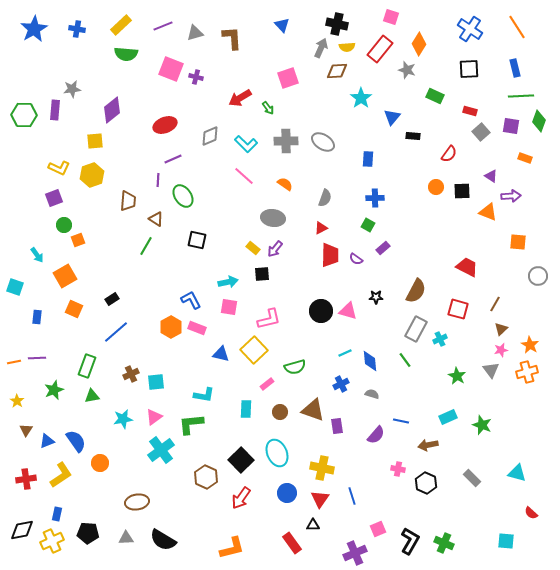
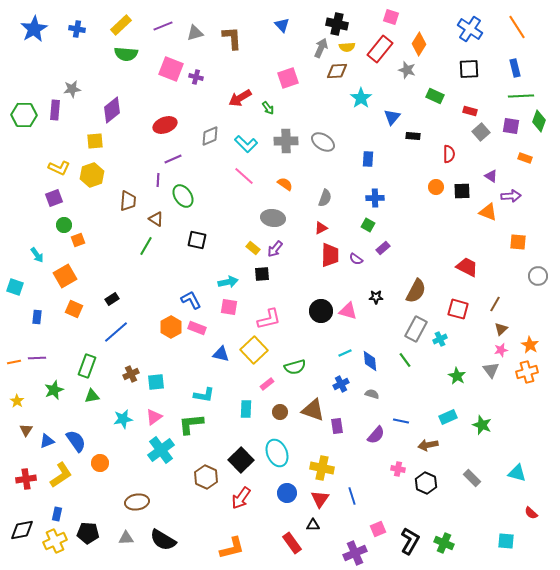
red semicircle at (449, 154): rotated 36 degrees counterclockwise
yellow cross at (52, 541): moved 3 px right
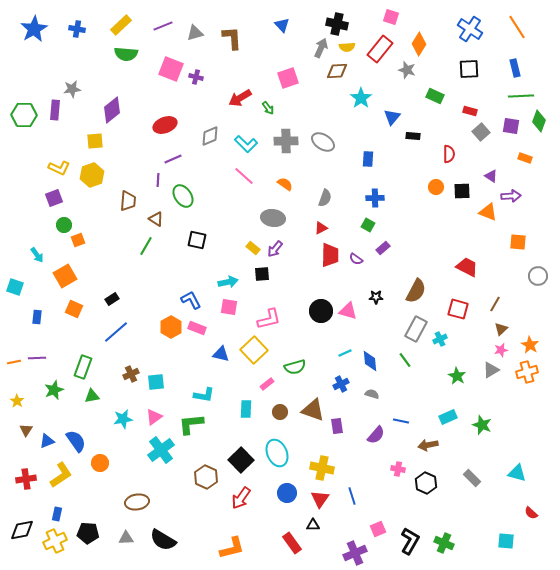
green rectangle at (87, 366): moved 4 px left, 1 px down
gray triangle at (491, 370): rotated 36 degrees clockwise
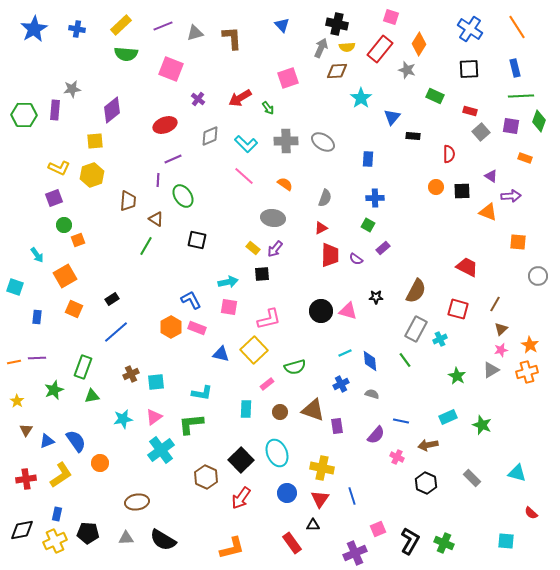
purple cross at (196, 77): moved 2 px right, 22 px down; rotated 24 degrees clockwise
cyan L-shape at (204, 395): moved 2 px left, 2 px up
pink cross at (398, 469): moved 1 px left, 12 px up; rotated 16 degrees clockwise
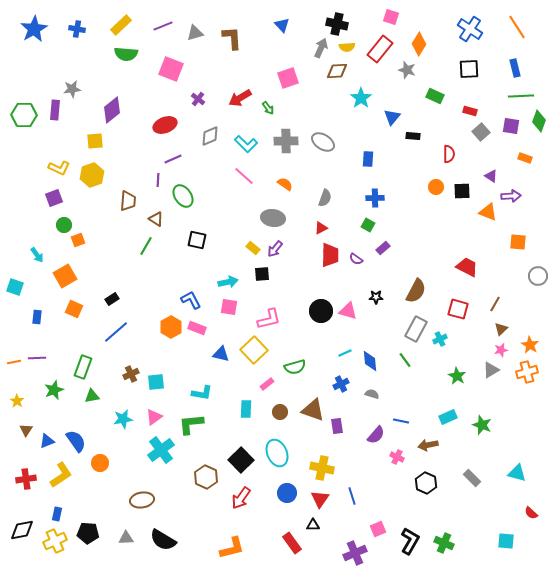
brown ellipse at (137, 502): moved 5 px right, 2 px up
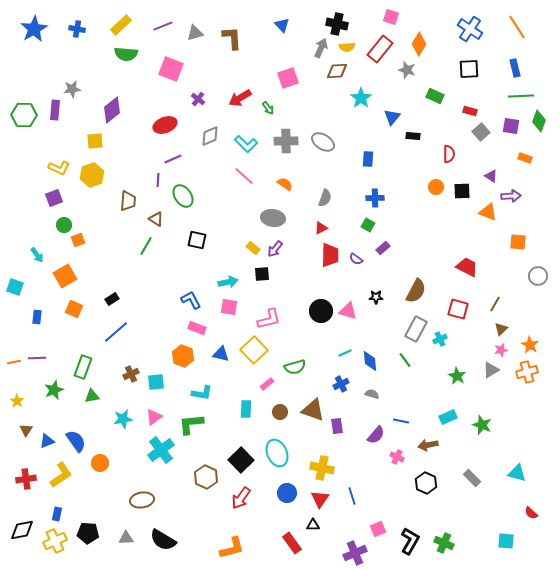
orange hexagon at (171, 327): moved 12 px right, 29 px down; rotated 10 degrees counterclockwise
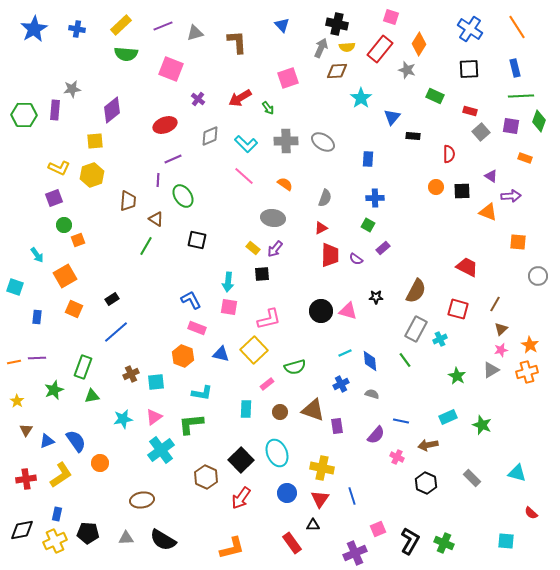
brown L-shape at (232, 38): moved 5 px right, 4 px down
cyan arrow at (228, 282): rotated 108 degrees clockwise
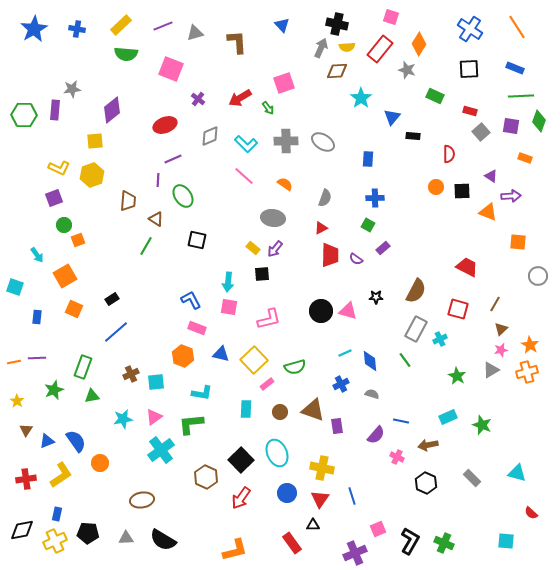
blue rectangle at (515, 68): rotated 54 degrees counterclockwise
pink square at (288, 78): moved 4 px left, 5 px down
yellow square at (254, 350): moved 10 px down
orange L-shape at (232, 548): moved 3 px right, 2 px down
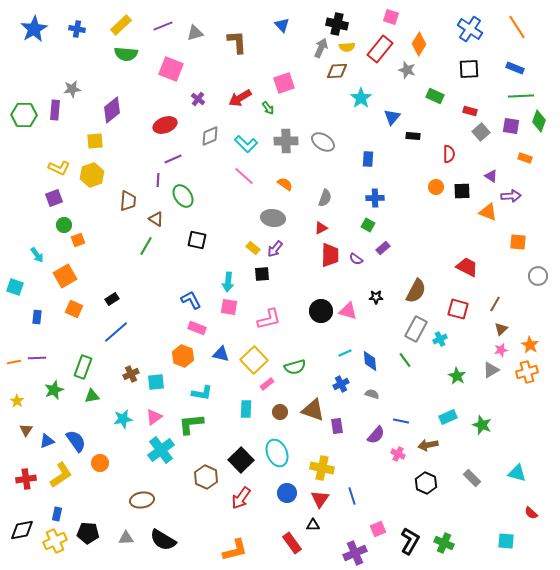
pink cross at (397, 457): moved 1 px right, 3 px up
